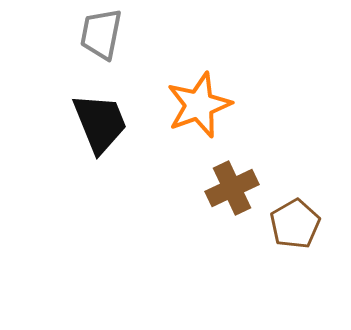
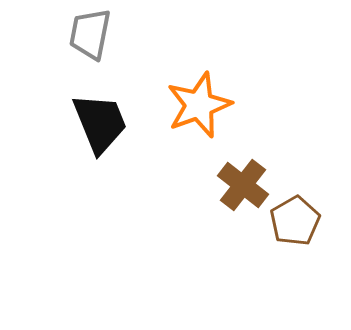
gray trapezoid: moved 11 px left
brown cross: moved 11 px right, 3 px up; rotated 27 degrees counterclockwise
brown pentagon: moved 3 px up
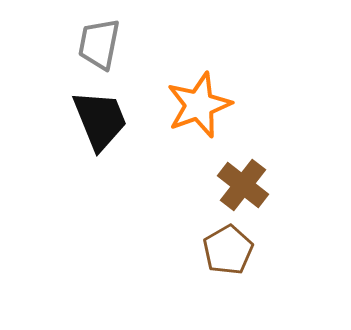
gray trapezoid: moved 9 px right, 10 px down
black trapezoid: moved 3 px up
brown pentagon: moved 67 px left, 29 px down
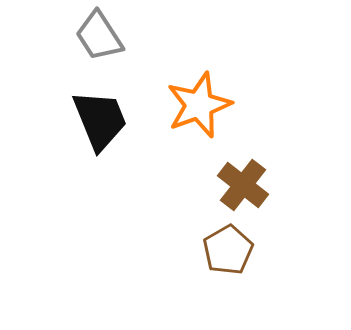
gray trapezoid: moved 8 px up; rotated 44 degrees counterclockwise
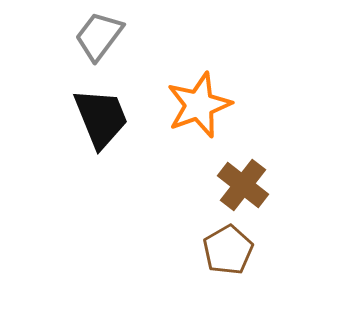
gray trapezoid: rotated 70 degrees clockwise
black trapezoid: moved 1 px right, 2 px up
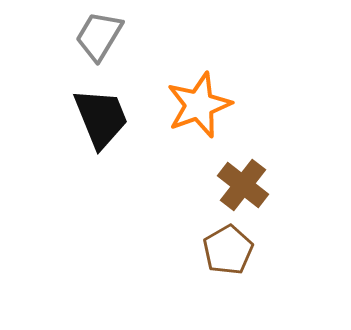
gray trapezoid: rotated 6 degrees counterclockwise
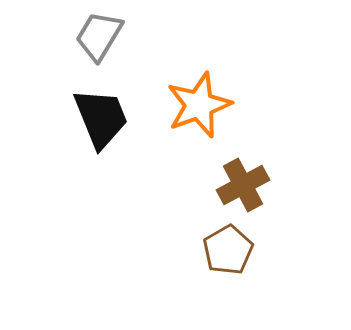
brown cross: rotated 24 degrees clockwise
